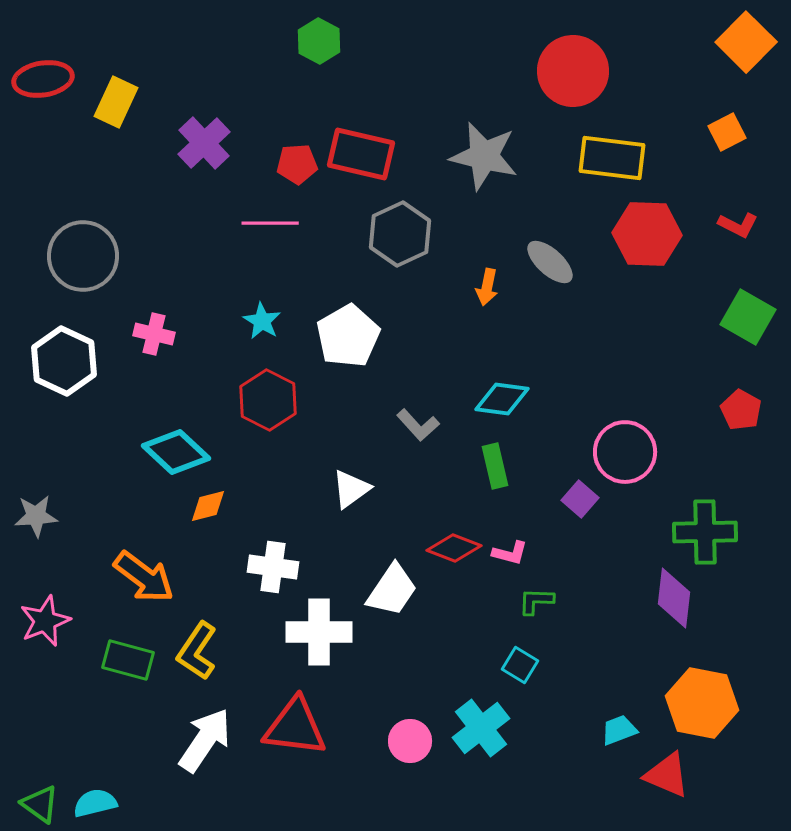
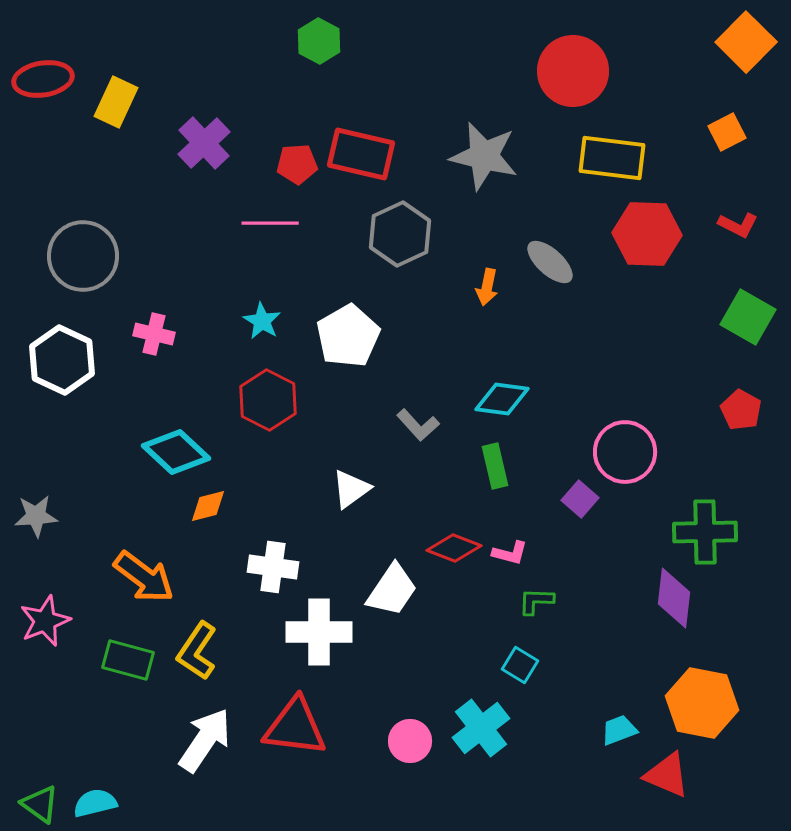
white hexagon at (64, 361): moved 2 px left, 1 px up
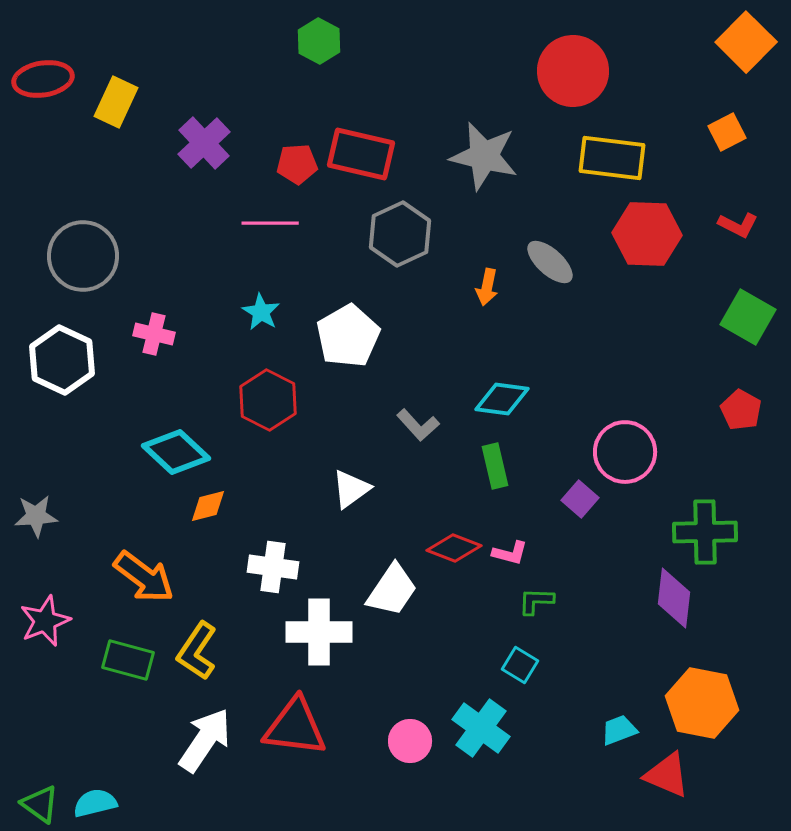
cyan star at (262, 321): moved 1 px left, 9 px up
cyan cross at (481, 728): rotated 16 degrees counterclockwise
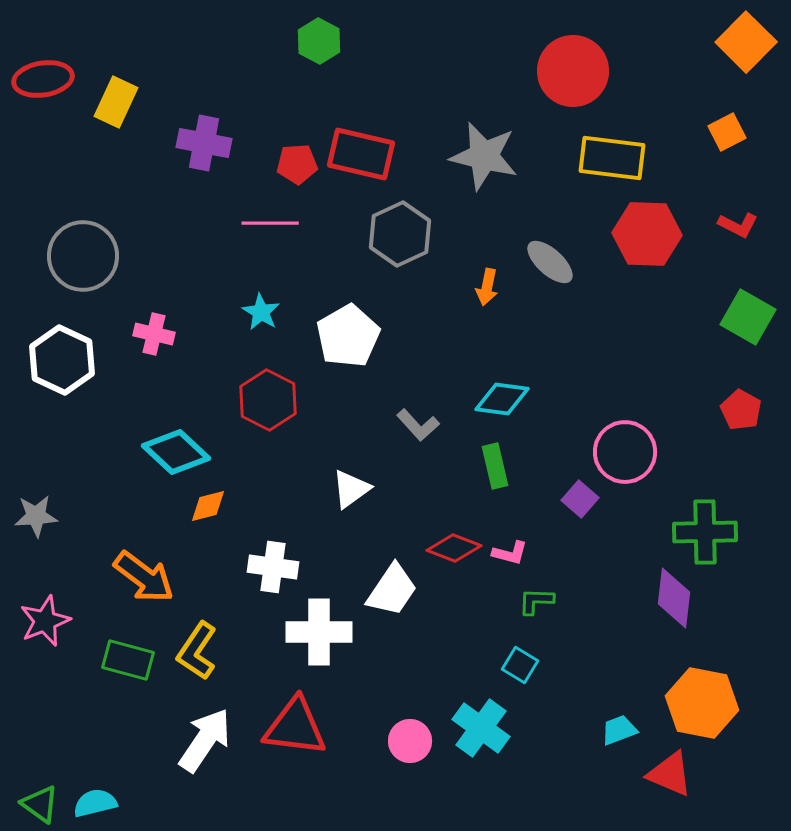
purple cross at (204, 143): rotated 36 degrees counterclockwise
red triangle at (667, 775): moved 3 px right, 1 px up
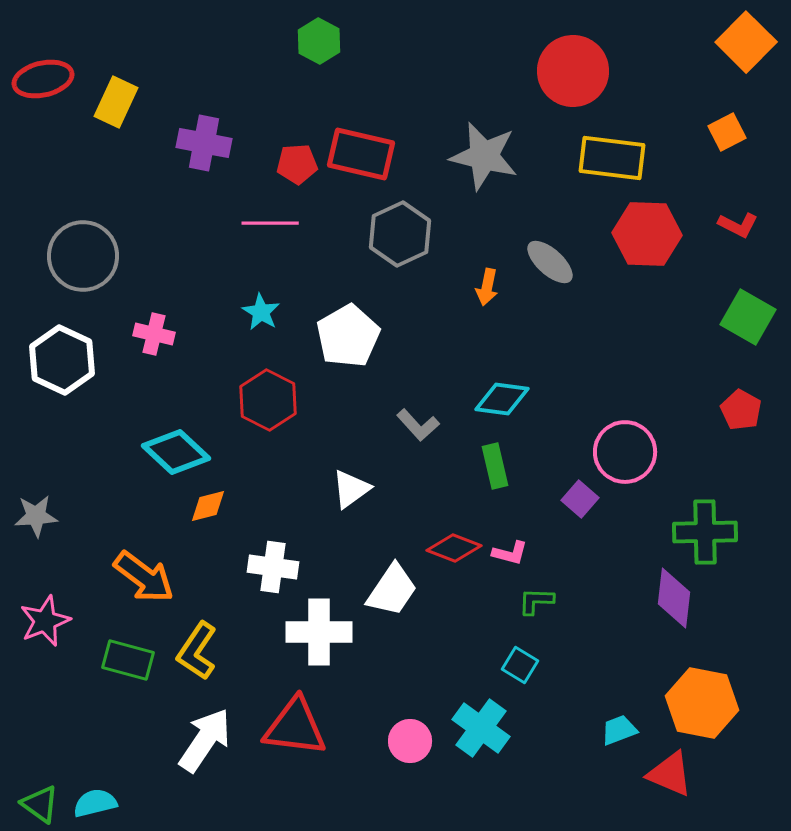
red ellipse at (43, 79): rotated 4 degrees counterclockwise
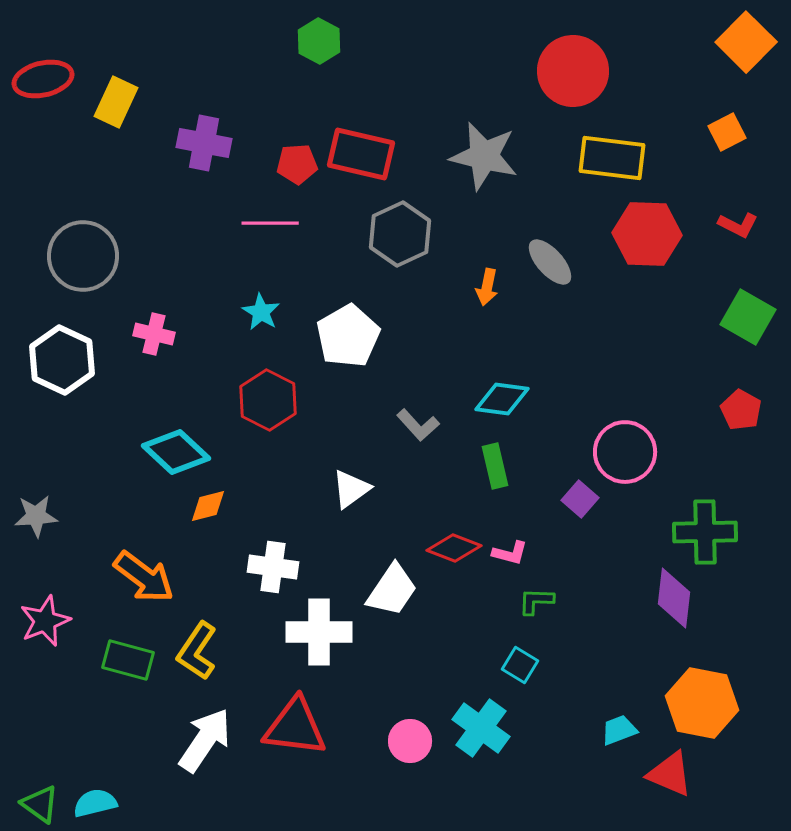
gray ellipse at (550, 262): rotated 6 degrees clockwise
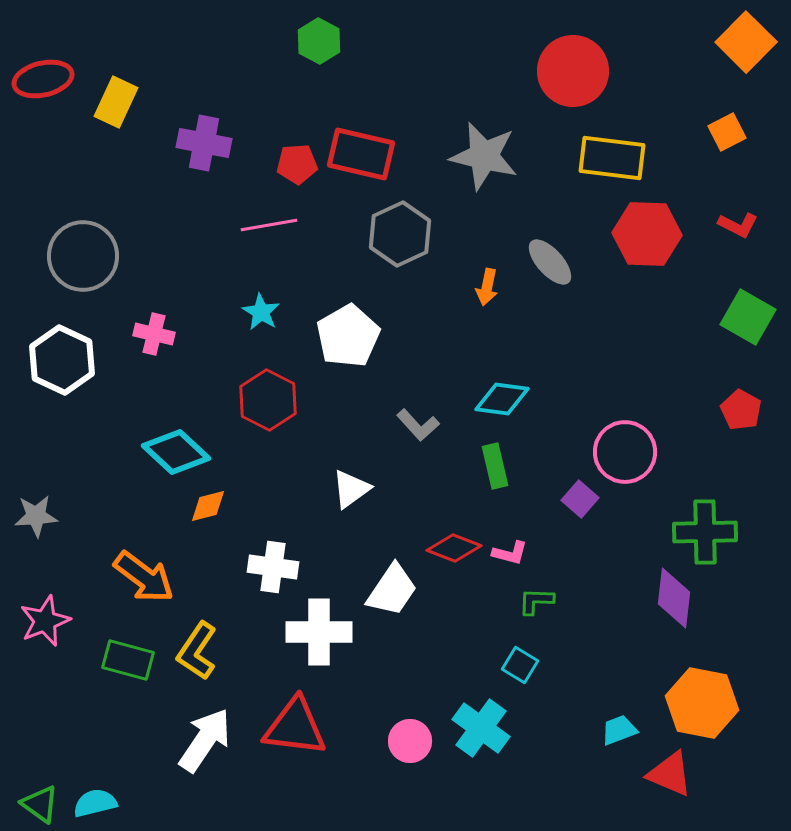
pink line at (270, 223): moved 1 px left, 2 px down; rotated 10 degrees counterclockwise
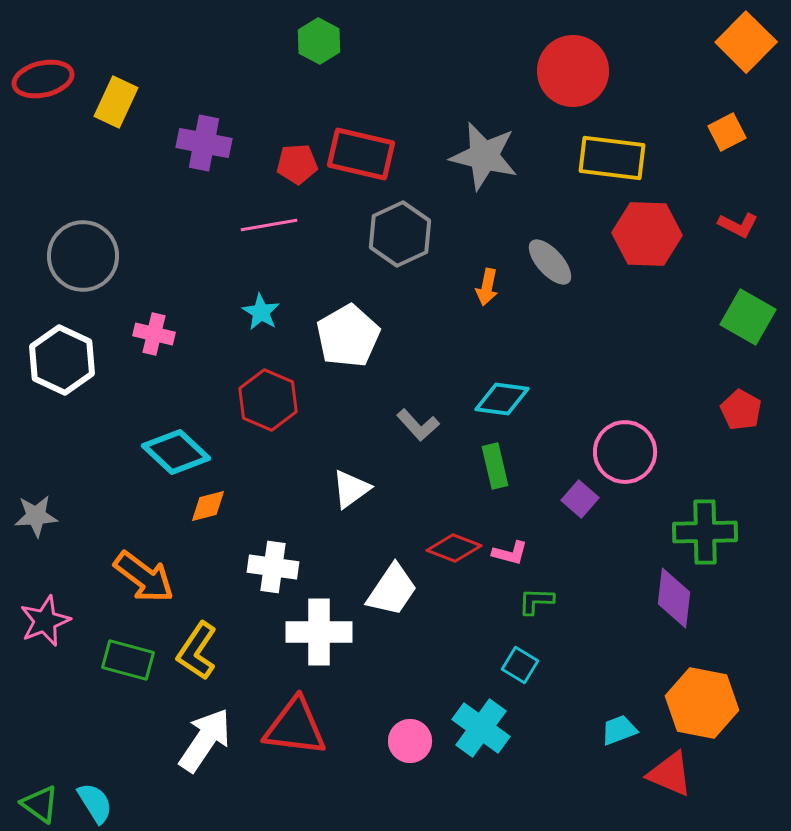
red hexagon at (268, 400): rotated 4 degrees counterclockwise
cyan semicircle at (95, 803): rotated 72 degrees clockwise
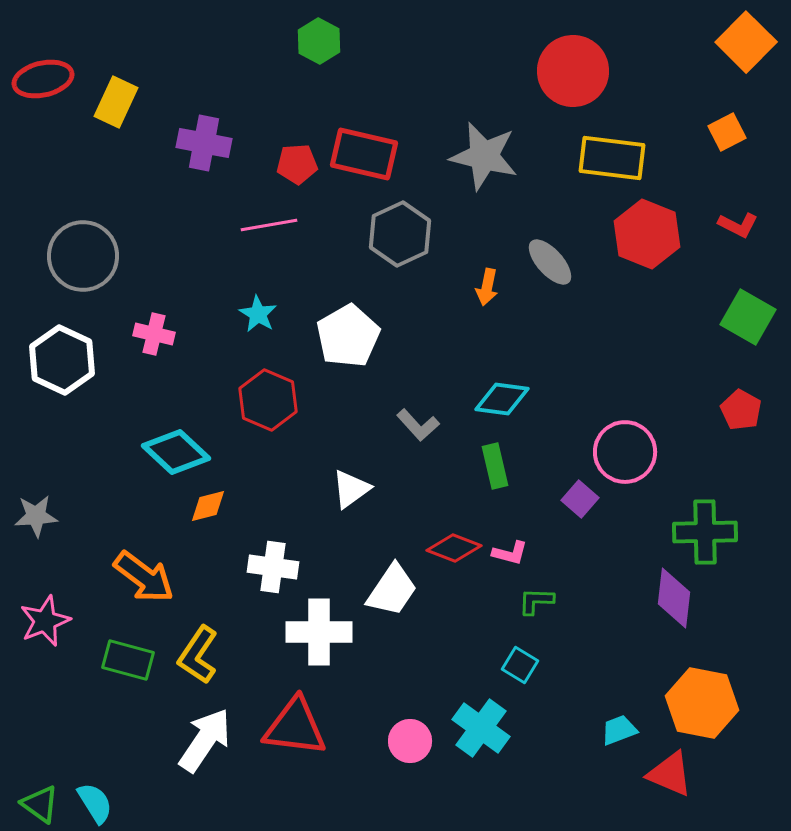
red rectangle at (361, 154): moved 3 px right
red hexagon at (647, 234): rotated 20 degrees clockwise
cyan star at (261, 312): moved 3 px left, 2 px down
yellow L-shape at (197, 651): moved 1 px right, 4 px down
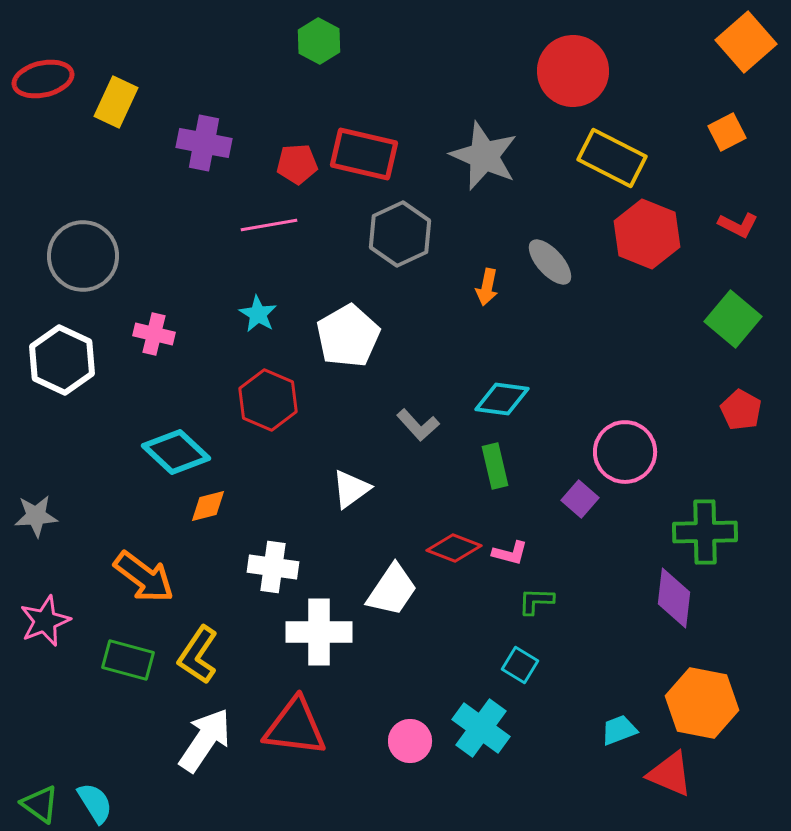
orange square at (746, 42): rotated 4 degrees clockwise
gray star at (484, 156): rotated 10 degrees clockwise
yellow rectangle at (612, 158): rotated 20 degrees clockwise
green square at (748, 317): moved 15 px left, 2 px down; rotated 10 degrees clockwise
